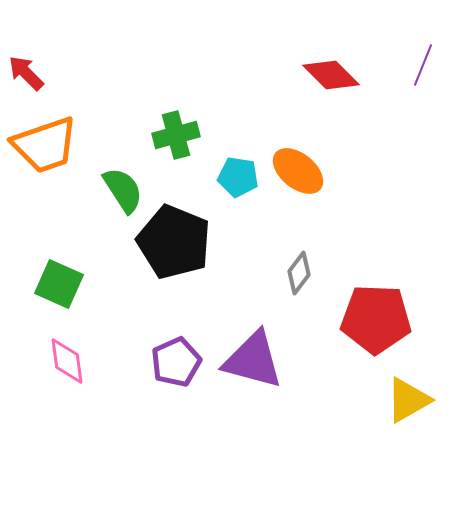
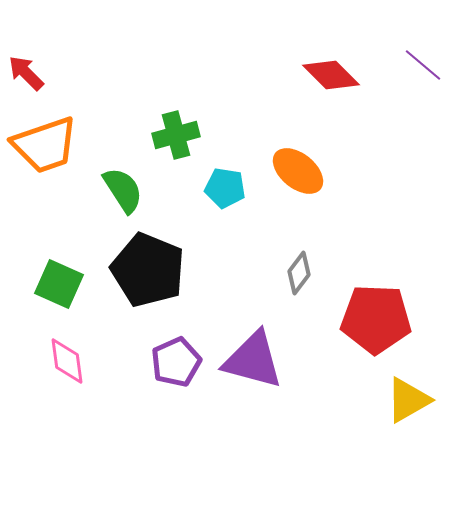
purple line: rotated 72 degrees counterclockwise
cyan pentagon: moved 13 px left, 11 px down
black pentagon: moved 26 px left, 28 px down
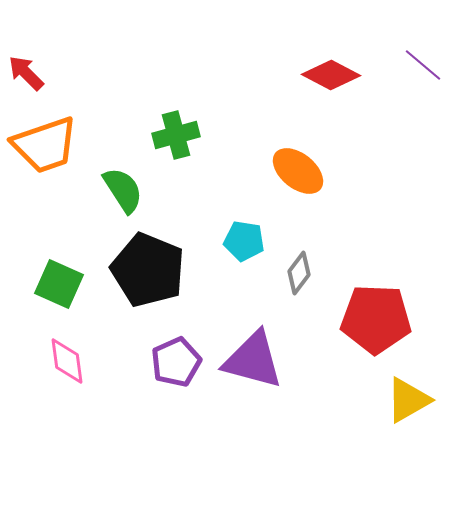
red diamond: rotated 18 degrees counterclockwise
cyan pentagon: moved 19 px right, 53 px down
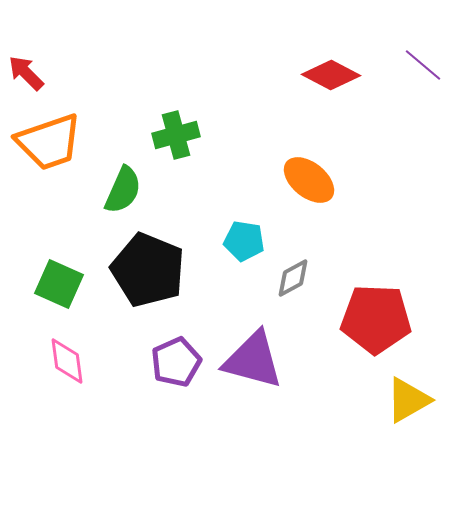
orange trapezoid: moved 4 px right, 3 px up
orange ellipse: moved 11 px right, 9 px down
green semicircle: rotated 57 degrees clockwise
gray diamond: moved 6 px left, 5 px down; rotated 24 degrees clockwise
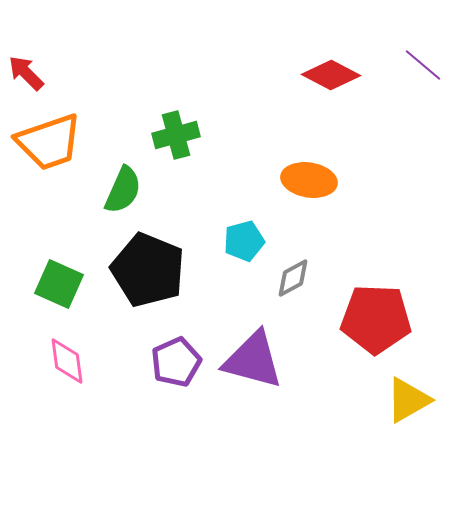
orange ellipse: rotated 30 degrees counterclockwise
cyan pentagon: rotated 24 degrees counterclockwise
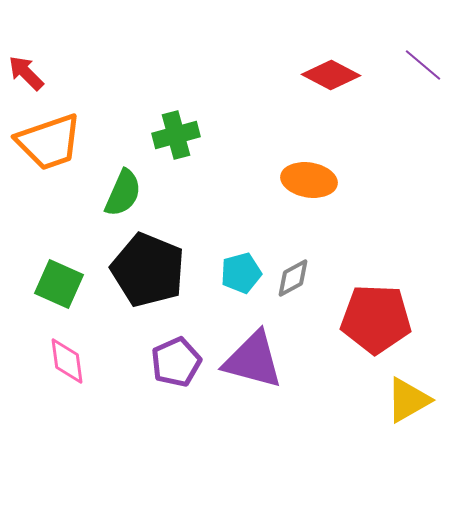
green semicircle: moved 3 px down
cyan pentagon: moved 3 px left, 32 px down
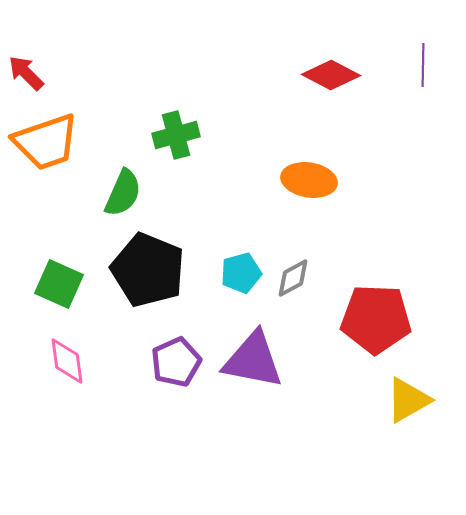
purple line: rotated 51 degrees clockwise
orange trapezoid: moved 3 px left
purple triangle: rotated 4 degrees counterclockwise
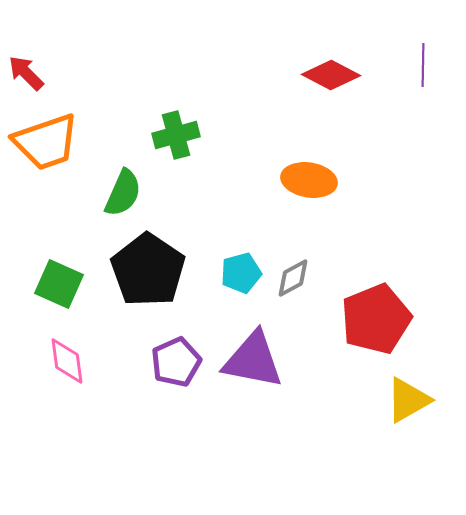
black pentagon: rotated 12 degrees clockwise
red pentagon: rotated 24 degrees counterclockwise
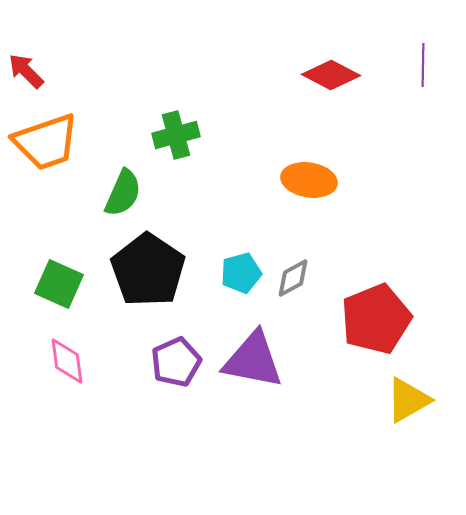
red arrow: moved 2 px up
